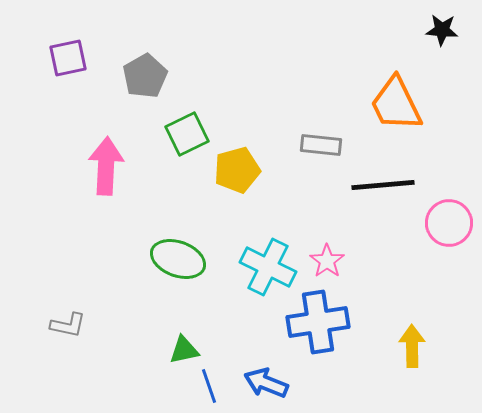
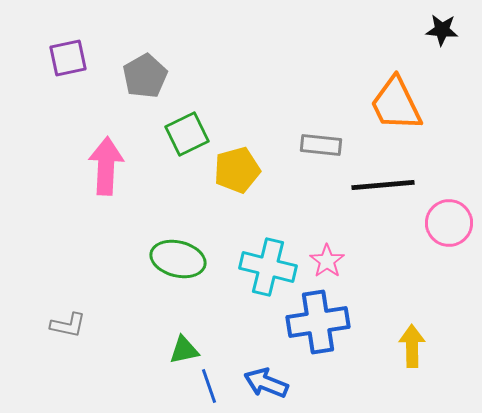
green ellipse: rotated 6 degrees counterclockwise
cyan cross: rotated 12 degrees counterclockwise
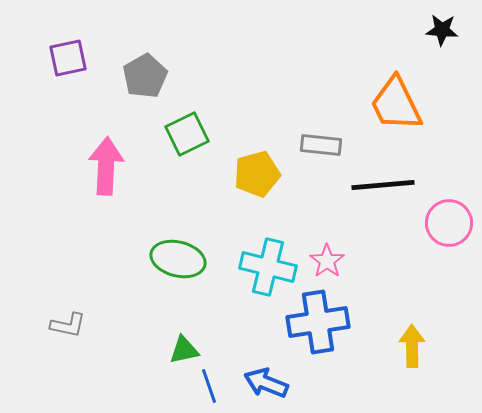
yellow pentagon: moved 20 px right, 4 px down
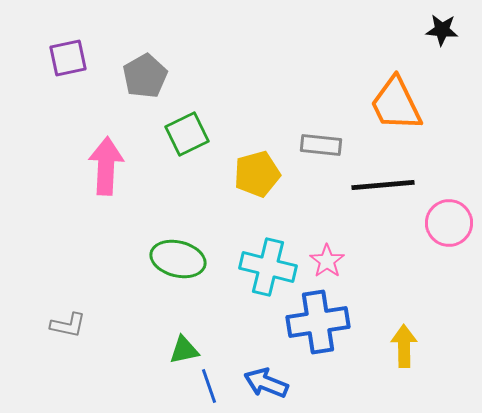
yellow arrow: moved 8 px left
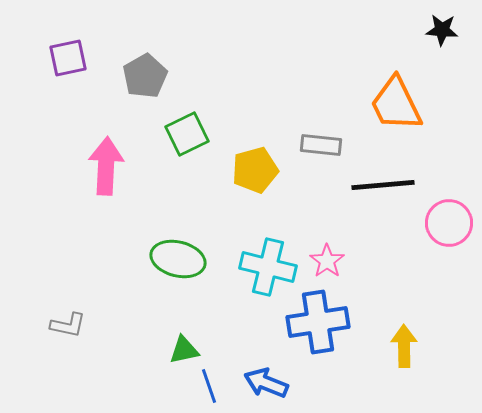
yellow pentagon: moved 2 px left, 4 px up
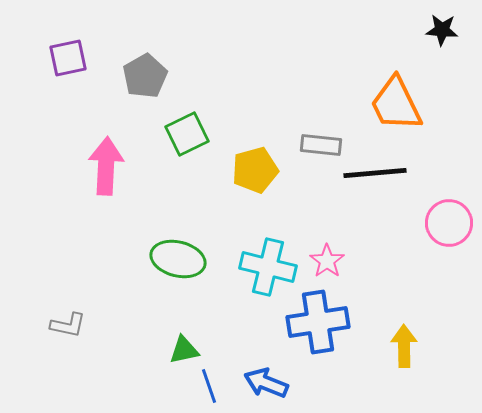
black line: moved 8 px left, 12 px up
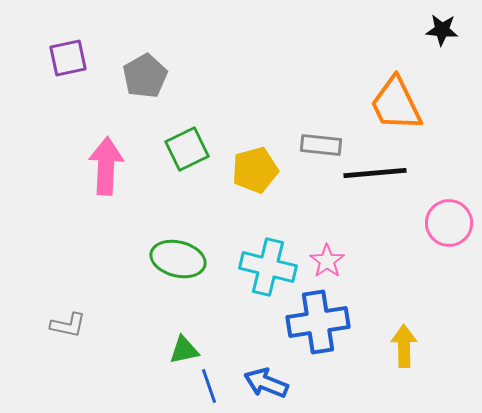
green square: moved 15 px down
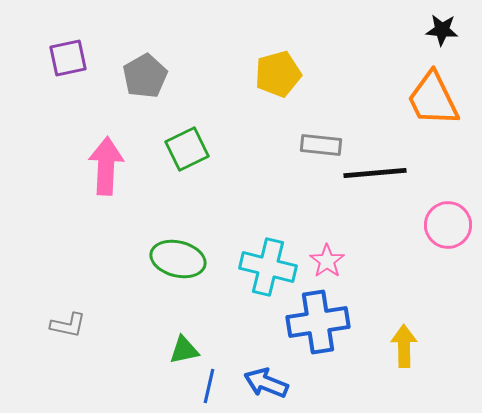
orange trapezoid: moved 37 px right, 5 px up
yellow pentagon: moved 23 px right, 96 px up
pink circle: moved 1 px left, 2 px down
blue line: rotated 32 degrees clockwise
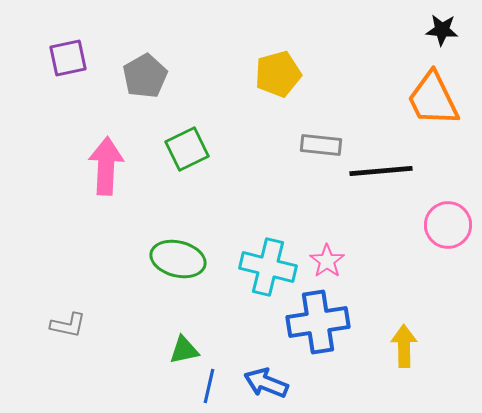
black line: moved 6 px right, 2 px up
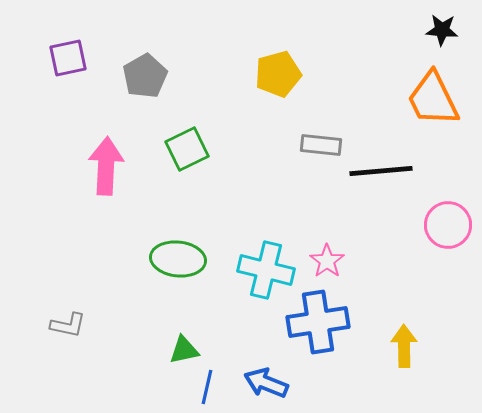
green ellipse: rotated 8 degrees counterclockwise
cyan cross: moved 2 px left, 3 px down
blue line: moved 2 px left, 1 px down
